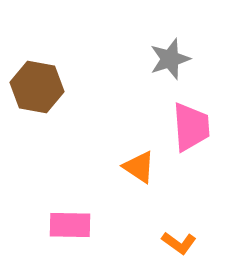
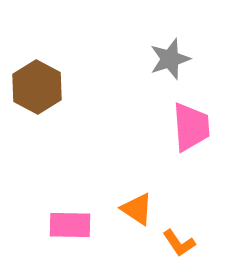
brown hexagon: rotated 18 degrees clockwise
orange triangle: moved 2 px left, 42 px down
orange L-shape: rotated 20 degrees clockwise
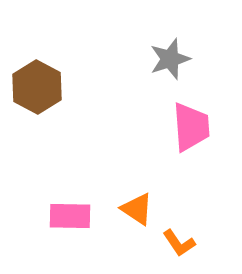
pink rectangle: moved 9 px up
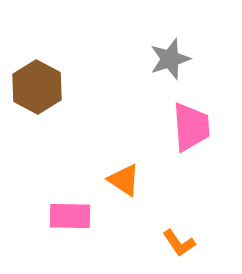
orange triangle: moved 13 px left, 29 px up
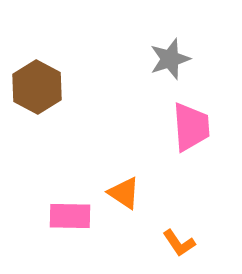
orange triangle: moved 13 px down
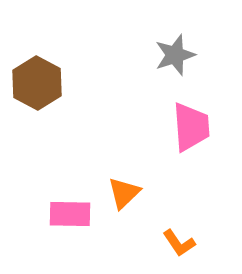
gray star: moved 5 px right, 4 px up
brown hexagon: moved 4 px up
orange triangle: rotated 42 degrees clockwise
pink rectangle: moved 2 px up
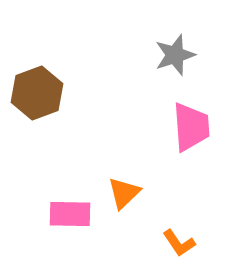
brown hexagon: moved 10 px down; rotated 12 degrees clockwise
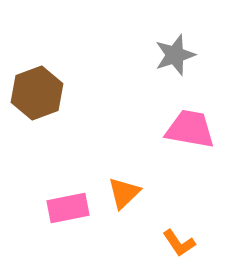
pink trapezoid: moved 1 px left, 2 px down; rotated 76 degrees counterclockwise
pink rectangle: moved 2 px left, 6 px up; rotated 12 degrees counterclockwise
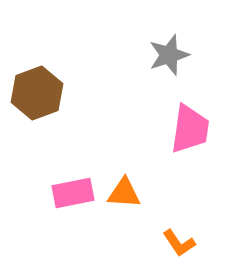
gray star: moved 6 px left
pink trapezoid: rotated 88 degrees clockwise
orange triangle: rotated 48 degrees clockwise
pink rectangle: moved 5 px right, 15 px up
